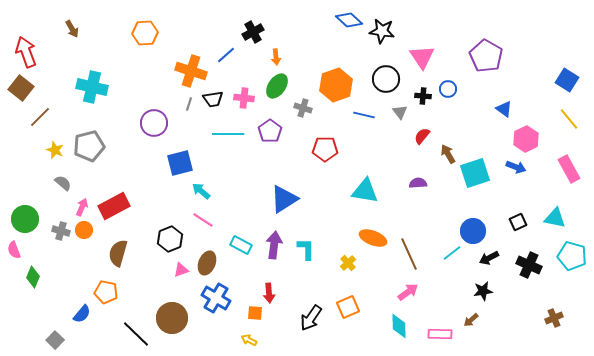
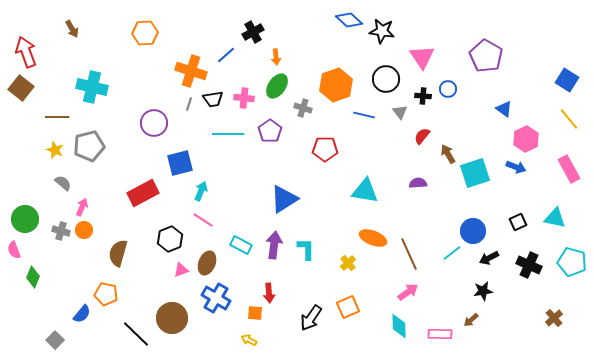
brown line at (40, 117): moved 17 px right; rotated 45 degrees clockwise
cyan arrow at (201, 191): rotated 72 degrees clockwise
red rectangle at (114, 206): moved 29 px right, 13 px up
cyan pentagon at (572, 256): moved 6 px down
orange pentagon at (106, 292): moved 2 px down
brown cross at (554, 318): rotated 18 degrees counterclockwise
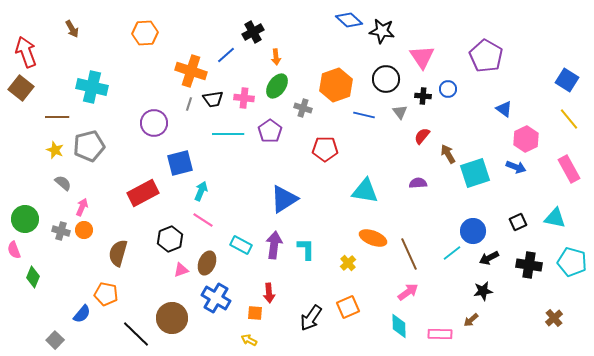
black cross at (529, 265): rotated 15 degrees counterclockwise
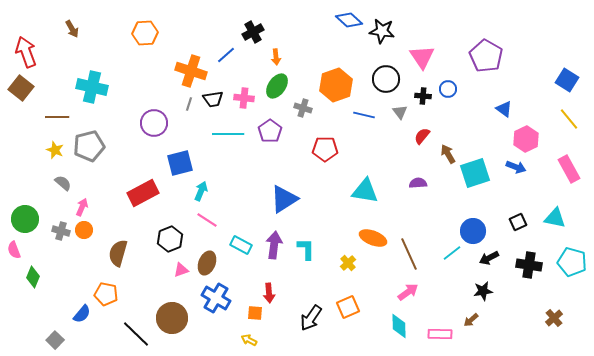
pink line at (203, 220): moved 4 px right
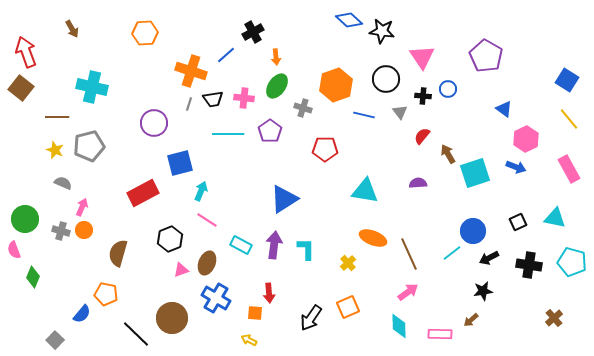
gray semicircle at (63, 183): rotated 18 degrees counterclockwise
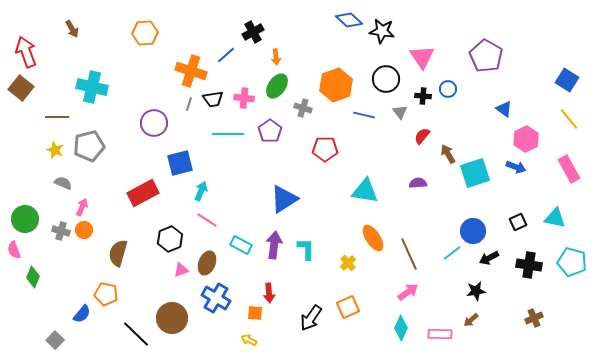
orange ellipse at (373, 238): rotated 36 degrees clockwise
black star at (483, 291): moved 7 px left
brown cross at (554, 318): moved 20 px left; rotated 18 degrees clockwise
cyan diamond at (399, 326): moved 2 px right, 2 px down; rotated 25 degrees clockwise
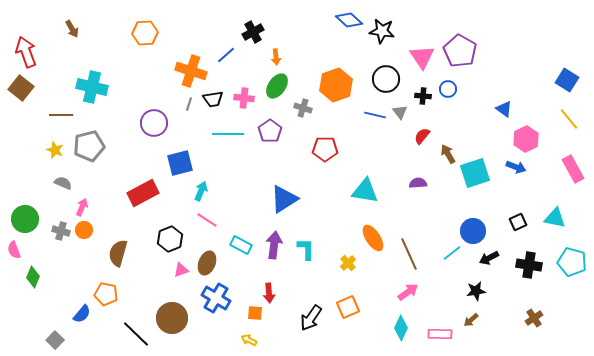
purple pentagon at (486, 56): moved 26 px left, 5 px up
blue line at (364, 115): moved 11 px right
brown line at (57, 117): moved 4 px right, 2 px up
pink rectangle at (569, 169): moved 4 px right
brown cross at (534, 318): rotated 12 degrees counterclockwise
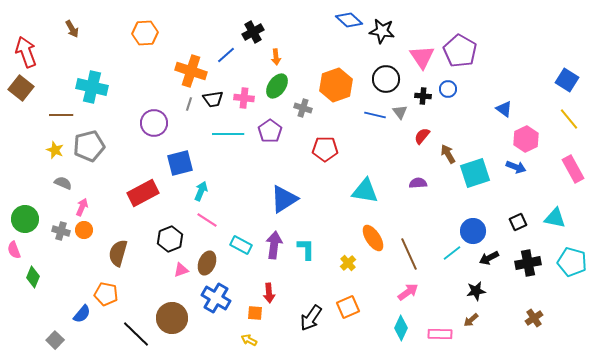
black cross at (529, 265): moved 1 px left, 2 px up; rotated 20 degrees counterclockwise
